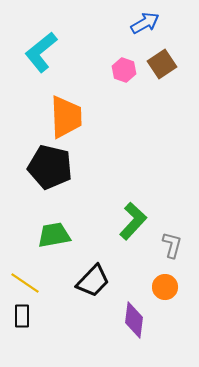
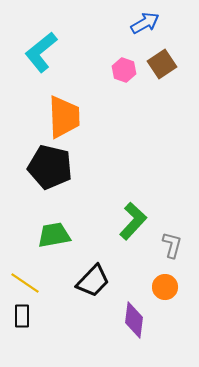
orange trapezoid: moved 2 px left
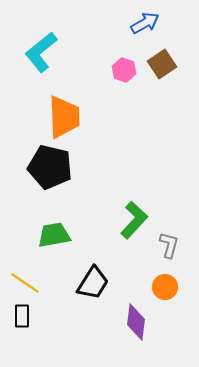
green L-shape: moved 1 px right, 1 px up
gray L-shape: moved 3 px left
black trapezoid: moved 2 px down; rotated 12 degrees counterclockwise
purple diamond: moved 2 px right, 2 px down
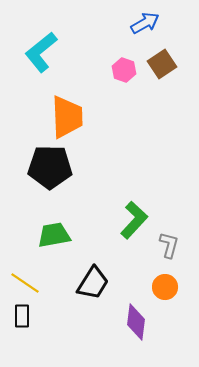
orange trapezoid: moved 3 px right
black pentagon: rotated 12 degrees counterclockwise
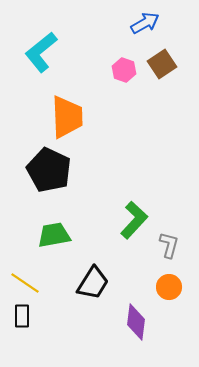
black pentagon: moved 1 px left, 3 px down; rotated 24 degrees clockwise
orange circle: moved 4 px right
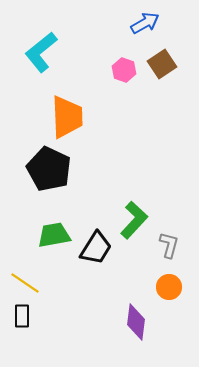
black pentagon: moved 1 px up
black trapezoid: moved 3 px right, 35 px up
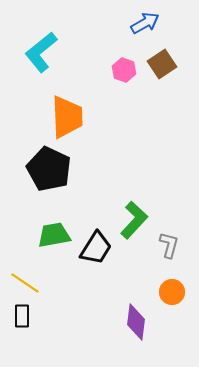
orange circle: moved 3 px right, 5 px down
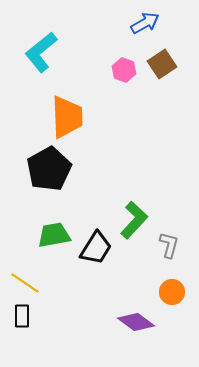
black pentagon: rotated 18 degrees clockwise
purple diamond: rotated 60 degrees counterclockwise
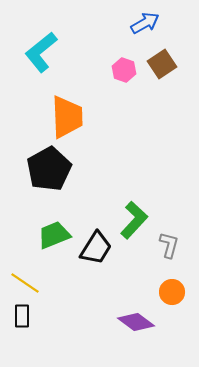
green trapezoid: rotated 12 degrees counterclockwise
